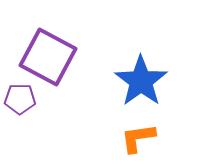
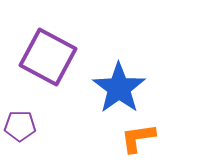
blue star: moved 22 px left, 7 px down
purple pentagon: moved 27 px down
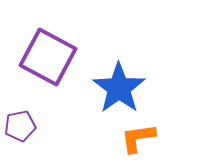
purple pentagon: rotated 12 degrees counterclockwise
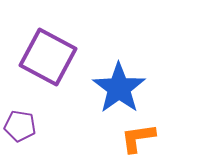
purple pentagon: rotated 20 degrees clockwise
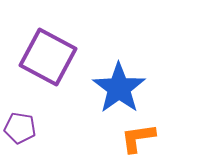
purple pentagon: moved 2 px down
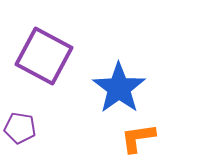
purple square: moved 4 px left, 1 px up
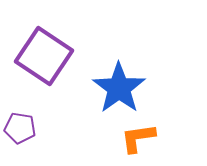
purple square: rotated 6 degrees clockwise
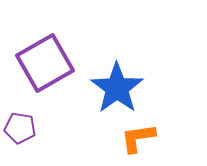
purple square: moved 1 px right, 7 px down; rotated 26 degrees clockwise
blue star: moved 2 px left
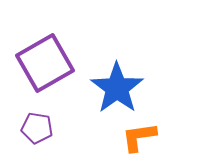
purple pentagon: moved 17 px right
orange L-shape: moved 1 px right, 1 px up
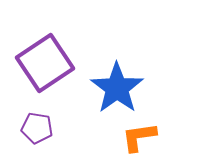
purple square: rotated 4 degrees counterclockwise
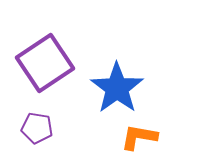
orange L-shape: rotated 18 degrees clockwise
